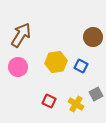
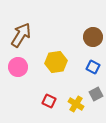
blue square: moved 12 px right, 1 px down
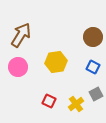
yellow cross: rotated 21 degrees clockwise
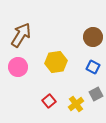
red square: rotated 24 degrees clockwise
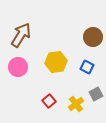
blue square: moved 6 px left
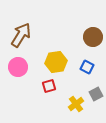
red square: moved 15 px up; rotated 24 degrees clockwise
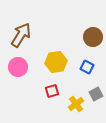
red square: moved 3 px right, 5 px down
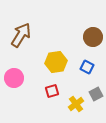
pink circle: moved 4 px left, 11 px down
